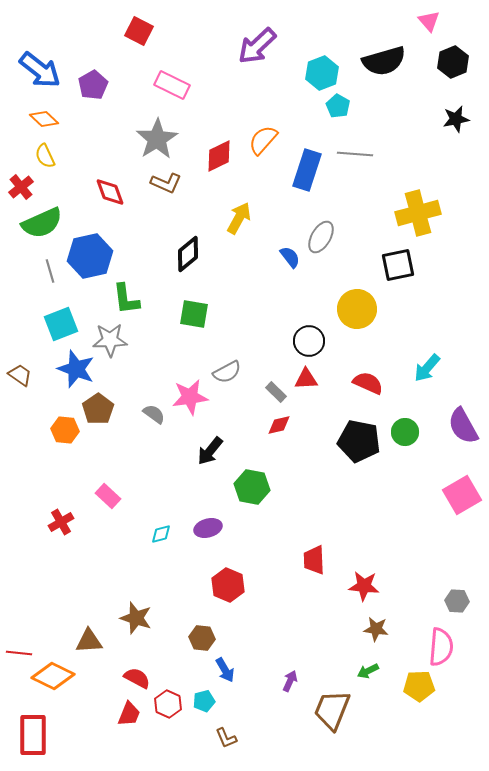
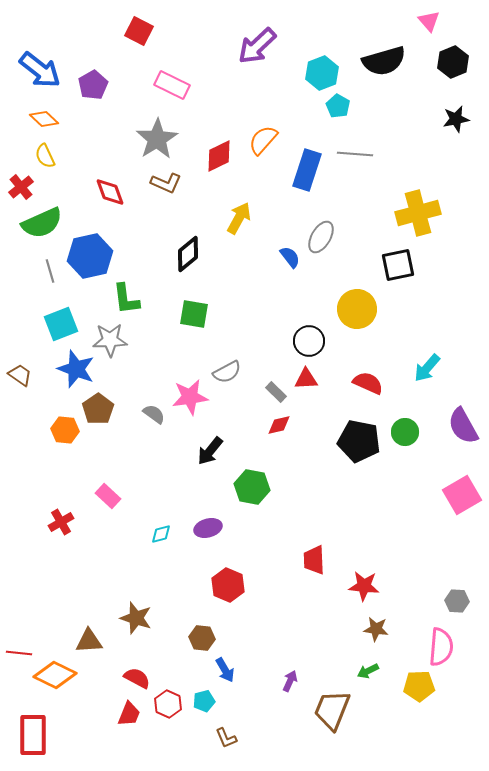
orange diamond at (53, 676): moved 2 px right, 1 px up
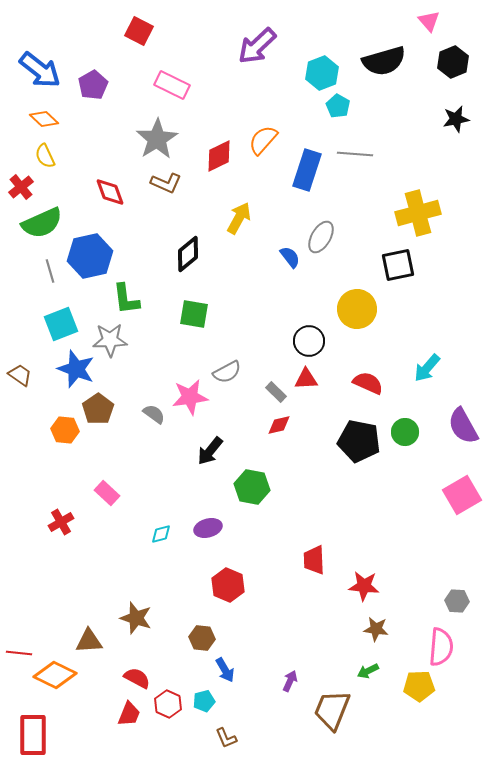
pink rectangle at (108, 496): moved 1 px left, 3 px up
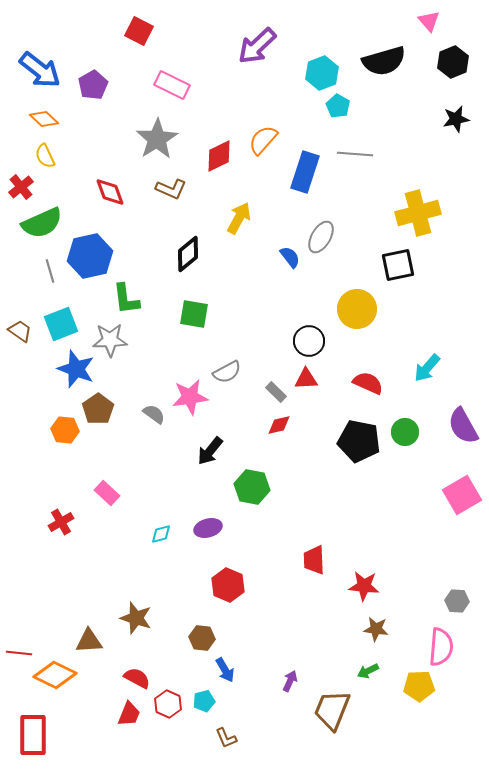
blue rectangle at (307, 170): moved 2 px left, 2 px down
brown L-shape at (166, 183): moved 5 px right, 6 px down
brown trapezoid at (20, 375): moved 44 px up
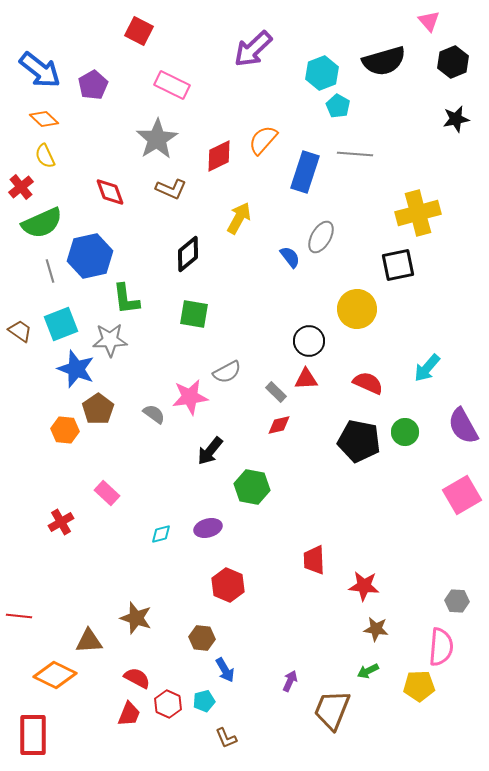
purple arrow at (257, 46): moved 4 px left, 3 px down
red line at (19, 653): moved 37 px up
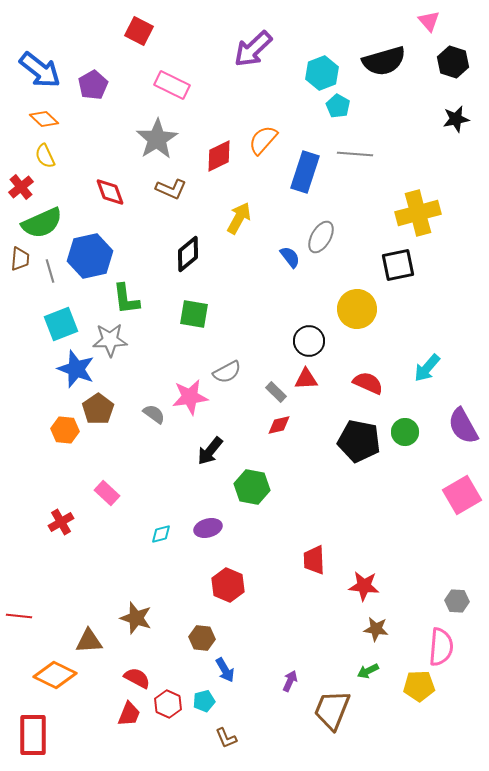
black hexagon at (453, 62): rotated 20 degrees counterclockwise
brown trapezoid at (20, 331): moved 72 px up; rotated 60 degrees clockwise
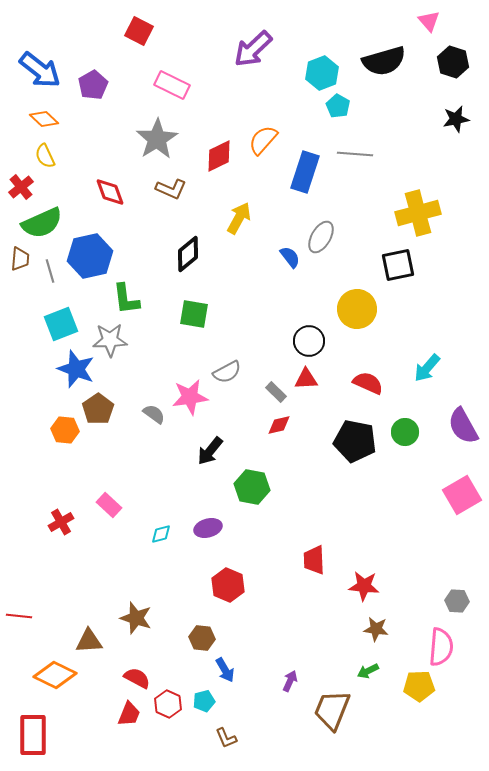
black pentagon at (359, 441): moved 4 px left
pink rectangle at (107, 493): moved 2 px right, 12 px down
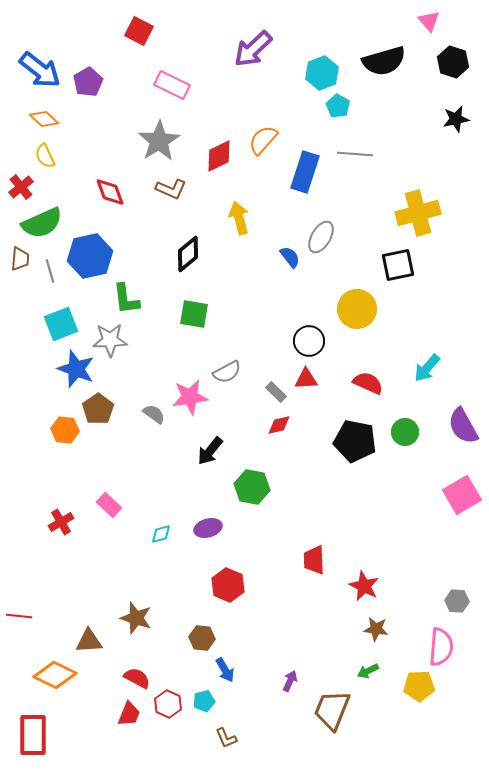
purple pentagon at (93, 85): moved 5 px left, 3 px up
gray star at (157, 139): moved 2 px right, 2 px down
yellow arrow at (239, 218): rotated 44 degrees counterclockwise
red star at (364, 586): rotated 20 degrees clockwise
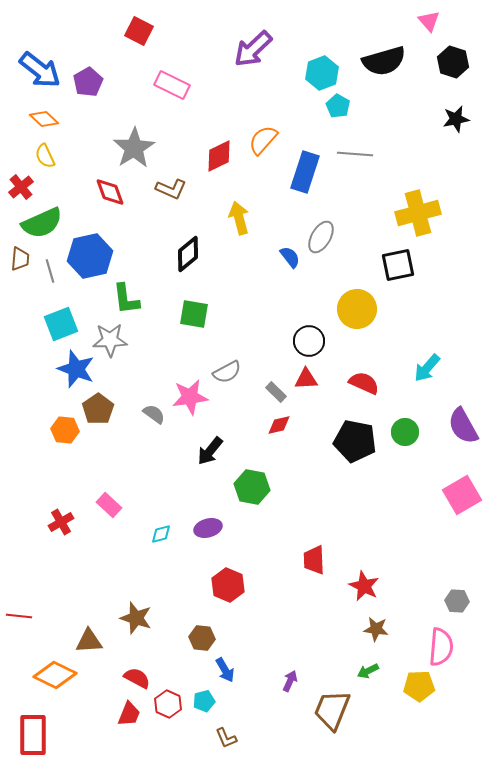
gray star at (159, 141): moved 25 px left, 7 px down
red semicircle at (368, 383): moved 4 px left
